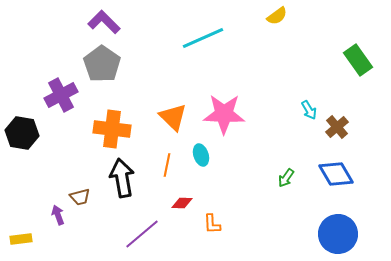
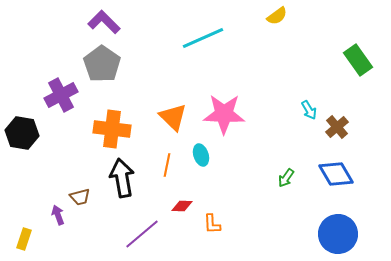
red diamond: moved 3 px down
yellow rectangle: moved 3 px right; rotated 65 degrees counterclockwise
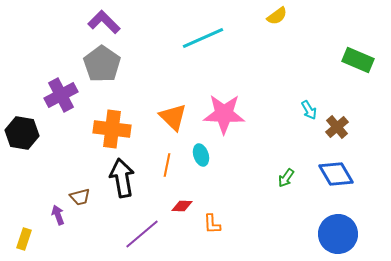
green rectangle: rotated 32 degrees counterclockwise
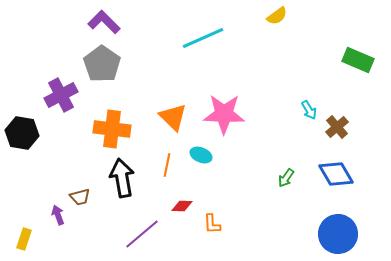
cyan ellipse: rotated 50 degrees counterclockwise
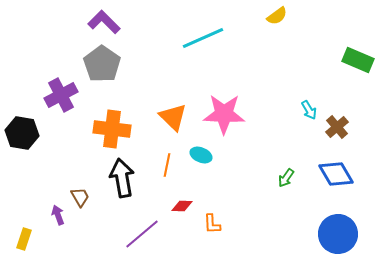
brown trapezoid: rotated 105 degrees counterclockwise
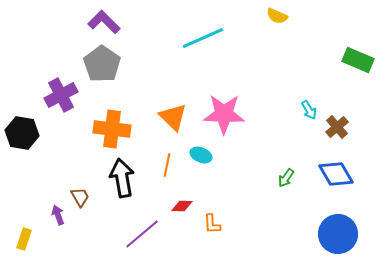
yellow semicircle: rotated 60 degrees clockwise
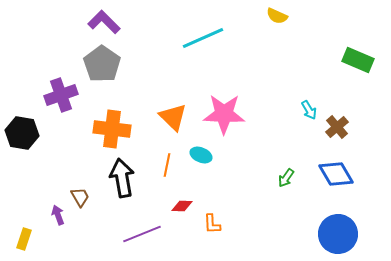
purple cross: rotated 8 degrees clockwise
purple line: rotated 18 degrees clockwise
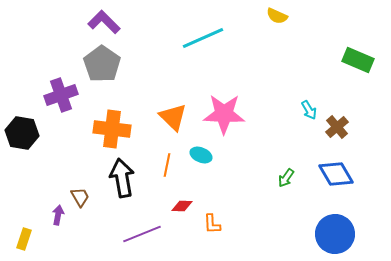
purple arrow: rotated 30 degrees clockwise
blue circle: moved 3 px left
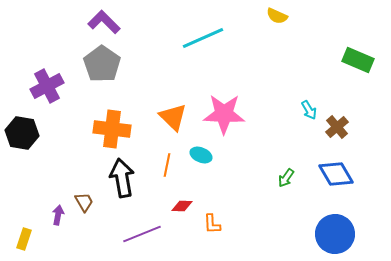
purple cross: moved 14 px left, 9 px up; rotated 8 degrees counterclockwise
brown trapezoid: moved 4 px right, 5 px down
